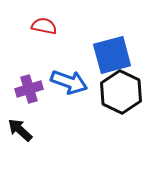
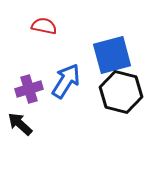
blue arrow: moved 3 px left, 1 px up; rotated 78 degrees counterclockwise
black hexagon: rotated 12 degrees counterclockwise
black arrow: moved 6 px up
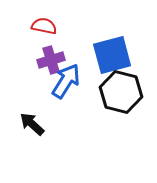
purple cross: moved 22 px right, 29 px up
black arrow: moved 12 px right
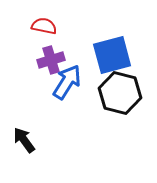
blue arrow: moved 1 px right, 1 px down
black hexagon: moved 1 px left, 1 px down
black arrow: moved 8 px left, 16 px down; rotated 12 degrees clockwise
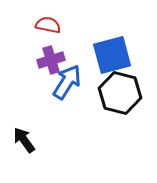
red semicircle: moved 4 px right, 1 px up
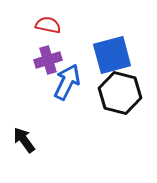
purple cross: moved 3 px left
blue arrow: rotated 6 degrees counterclockwise
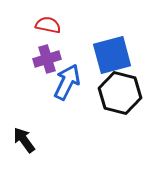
purple cross: moved 1 px left, 1 px up
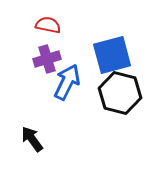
black arrow: moved 8 px right, 1 px up
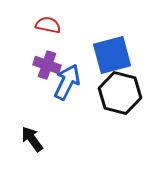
purple cross: moved 6 px down; rotated 36 degrees clockwise
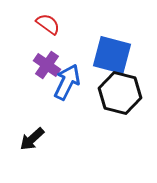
red semicircle: moved 1 px up; rotated 25 degrees clockwise
blue square: rotated 30 degrees clockwise
purple cross: rotated 16 degrees clockwise
black arrow: rotated 96 degrees counterclockwise
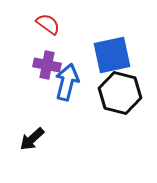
blue square: rotated 27 degrees counterclockwise
purple cross: rotated 24 degrees counterclockwise
blue arrow: rotated 12 degrees counterclockwise
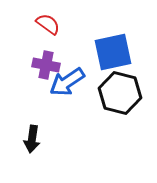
blue square: moved 1 px right, 3 px up
purple cross: moved 1 px left
blue arrow: rotated 138 degrees counterclockwise
black arrow: rotated 40 degrees counterclockwise
